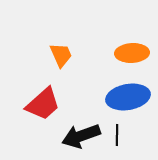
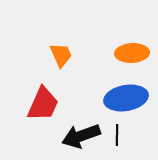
blue ellipse: moved 2 px left, 1 px down
red trapezoid: rotated 24 degrees counterclockwise
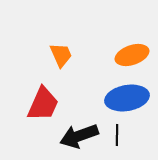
orange ellipse: moved 2 px down; rotated 16 degrees counterclockwise
blue ellipse: moved 1 px right
black arrow: moved 2 px left
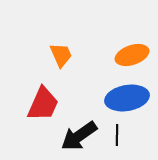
black arrow: rotated 15 degrees counterclockwise
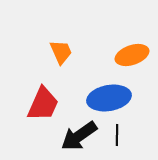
orange trapezoid: moved 3 px up
blue ellipse: moved 18 px left
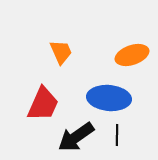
blue ellipse: rotated 15 degrees clockwise
black arrow: moved 3 px left, 1 px down
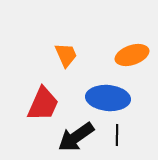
orange trapezoid: moved 5 px right, 3 px down
blue ellipse: moved 1 px left
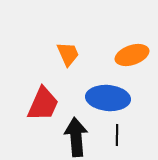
orange trapezoid: moved 2 px right, 1 px up
black arrow: rotated 120 degrees clockwise
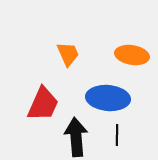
orange ellipse: rotated 28 degrees clockwise
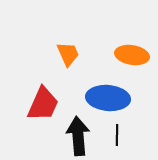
black arrow: moved 2 px right, 1 px up
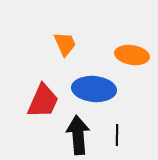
orange trapezoid: moved 3 px left, 10 px up
blue ellipse: moved 14 px left, 9 px up
red trapezoid: moved 3 px up
black arrow: moved 1 px up
